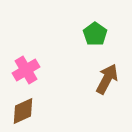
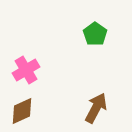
brown arrow: moved 11 px left, 29 px down
brown diamond: moved 1 px left
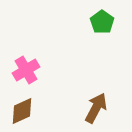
green pentagon: moved 7 px right, 12 px up
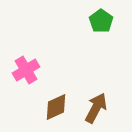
green pentagon: moved 1 px left, 1 px up
brown diamond: moved 34 px right, 4 px up
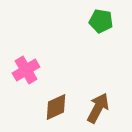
green pentagon: rotated 25 degrees counterclockwise
brown arrow: moved 2 px right
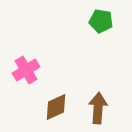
brown arrow: rotated 24 degrees counterclockwise
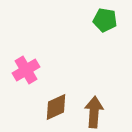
green pentagon: moved 4 px right, 1 px up
brown arrow: moved 4 px left, 4 px down
